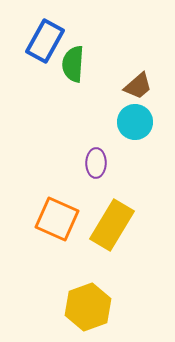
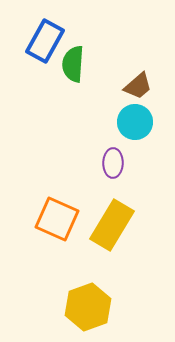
purple ellipse: moved 17 px right
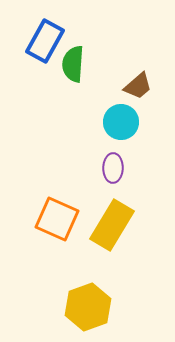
cyan circle: moved 14 px left
purple ellipse: moved 5 px down
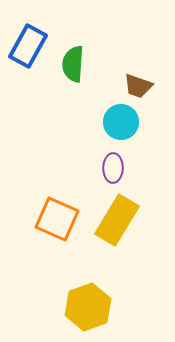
blue rectangle: moved 17 px left, 5 px down
brown trapezoid: rotated 60 degrees clockwise
yellow rectangle: moved 5 px right, 5 px up
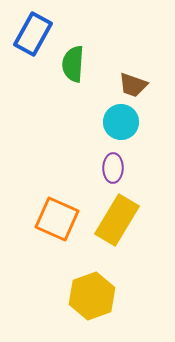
blue rectangle: moved 5 px right, 12 px up
brown trapezoid: moved 5 px left, 1 px up
yellow hexagon: moved 4 px right, 11 px up
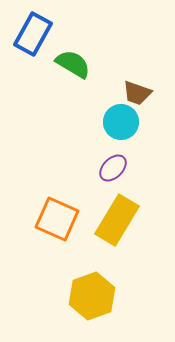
green semicircle: rotated 117 degrees clockwise
brown trapezoid: moved 4 px right, 8 px down
purple ellipse: rotated 44 degrees clockwise
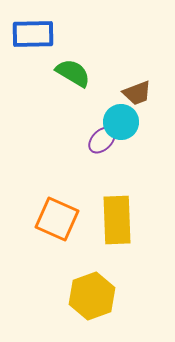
blue rectangle: rotated 60 degrees clockwise
green semicircle: moved 9 px down
brown trapezoid: rotated 40 degrees counterclockwise
purple ellipse: moved 11 px left, 28 px up
yellow rectangle: rotated 33 degrees counterclockwise
